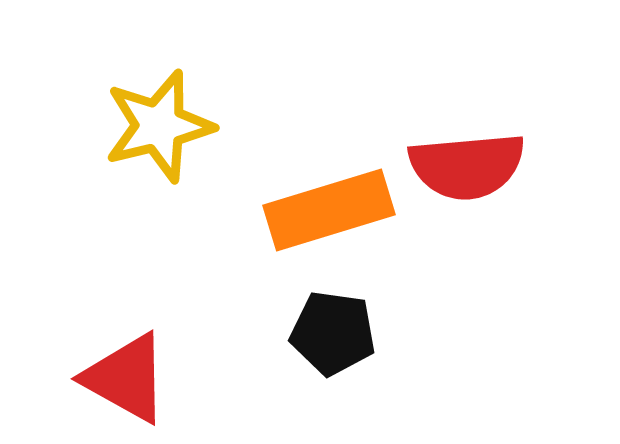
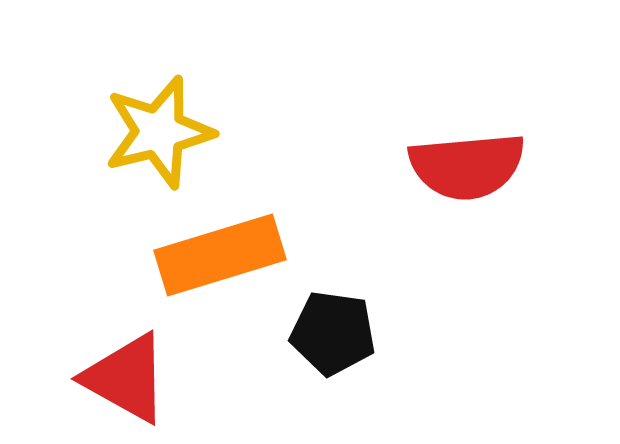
yellow star: moved 6 px down
orange rectangle: moved 109 px left, 45 px down
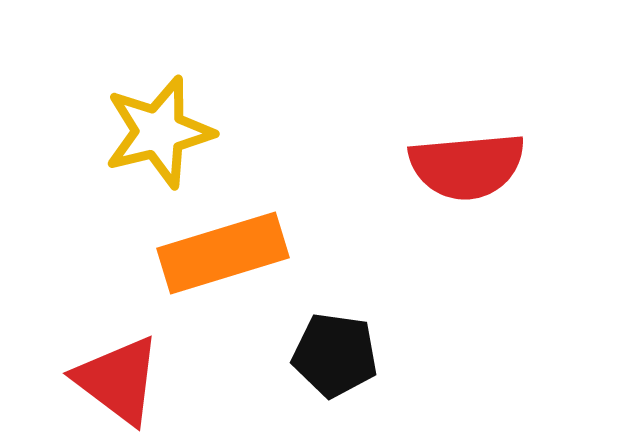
orange rectangle: moved 3 px right, 2 px up
black pentagon: moved 2 px right, 22 px down
red triangle: moved 8 px left, 2 px down; rotated 8 degrees clockwise
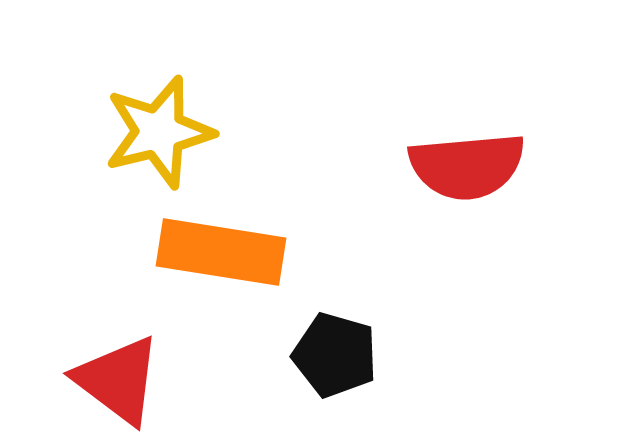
orange rectangle: moved 2 px left, 1 px up; rotated 26 degrees clockwise
black pentagon: rotated 8 degrees clockwise
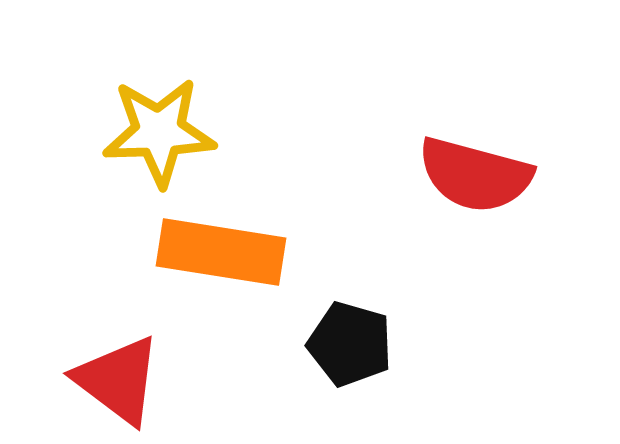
yellow star: rotated 12 degrees clockwise
red semicircle: moved 8 px right, 9 px down; rotated 20 degrees clockwise
black pentagon: moved 15 px right, 11 px up
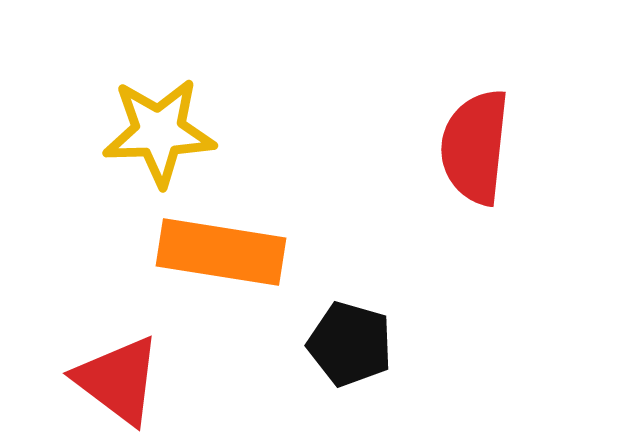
red semicircle: moved 28 px up; rotated 81 degrees clockwise
